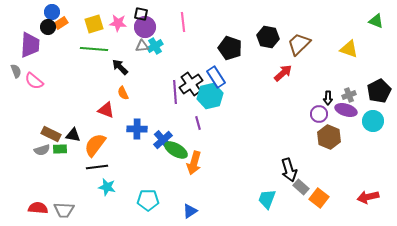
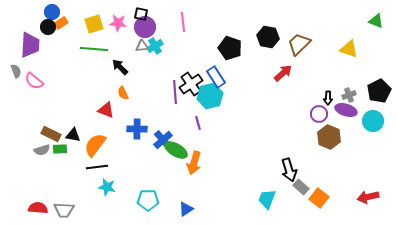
blue triangle at (190, 211): moved 4 px left, 2 px up
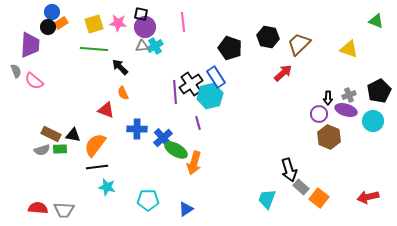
blue cross at (163, 140): moved 2 px up
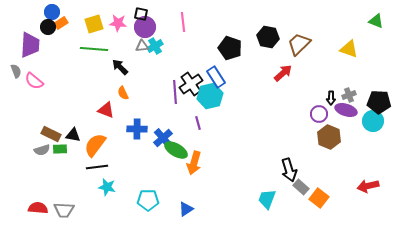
black pentagon at (379, 91): moved 11 px down; rotated 30 degrees clockwise
black arrow at (328, 98): moved 3 px right
red arrow at (368, 197): moved 11 px up
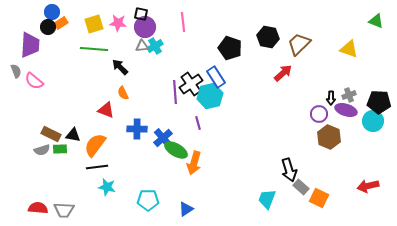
orange square at (319, 198): rotated 12 degrees counterclockwise
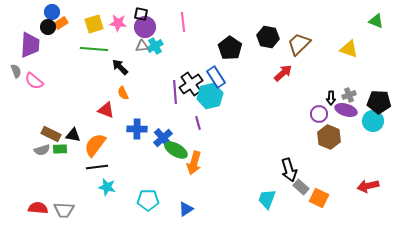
black pentagon at (230, 48): rotated 15 degrees clockwise
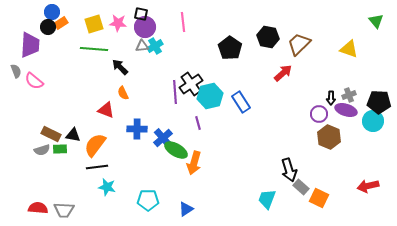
green triangle at (376, 21): rotated 28 degrees clockwise
blue rectangle at (216, 77): moved 25 px right, 25 px down
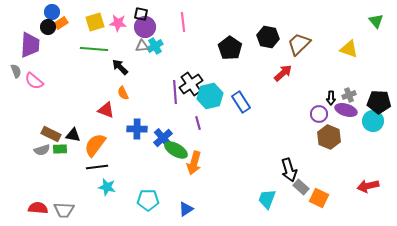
yellow square at (94, 24): moved 1 px right, 2 px up
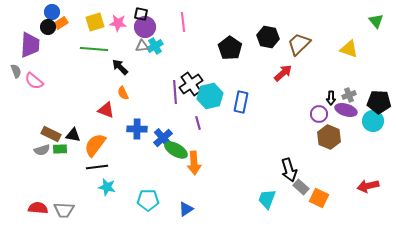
blue rectangle at (241, 102): rotated 45 degrees clockwise
orange arrow at (194, 163): rotated 20 degrees counterclockwise
